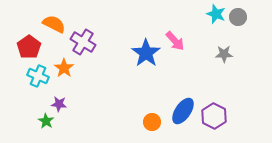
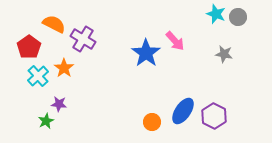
purple cross: moved 3 px up
gray star: rotated 12 degrees clockwise
cyan cross: rotated 25 degrees clockwise
green star: rotated 14 degrees clockwise
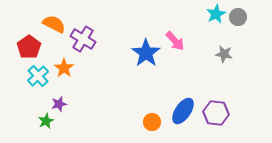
cyan star: rotated 24 degrees clockwise
purple star: rotated 21 degrees counterclockwise
purple hexagon: moved 2 px right, 3 px up; rotated 20 degrees counterclockwise
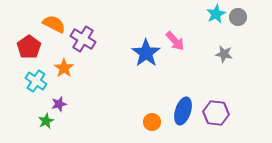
cyan cross: moved 2 px left, 5 px down; rotated 15 degrees counterclockwise
blue ellipse: rotated 16 degrees counterclockwise
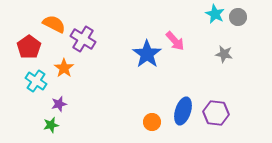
cyan star: moved 1 px left; rotated 18 degrees counterclockwise
blue star: moved 1 px right, 1 px down
green star: moved 5 px right, 4 px down; rotated 14 degrees clockwise
